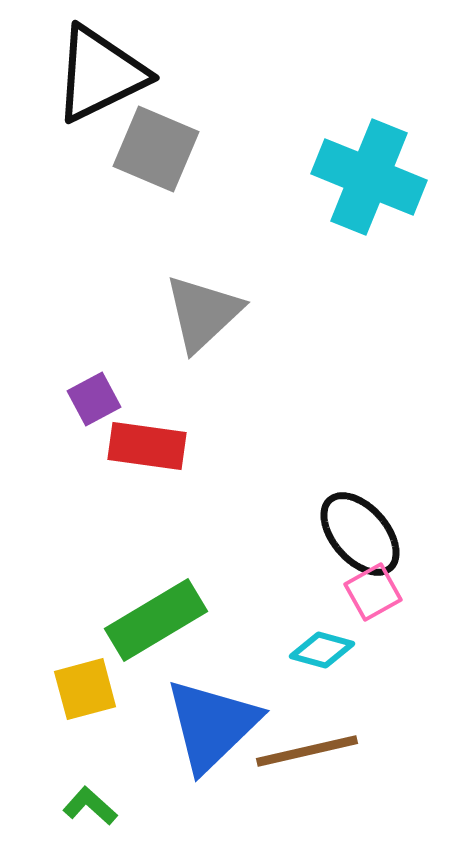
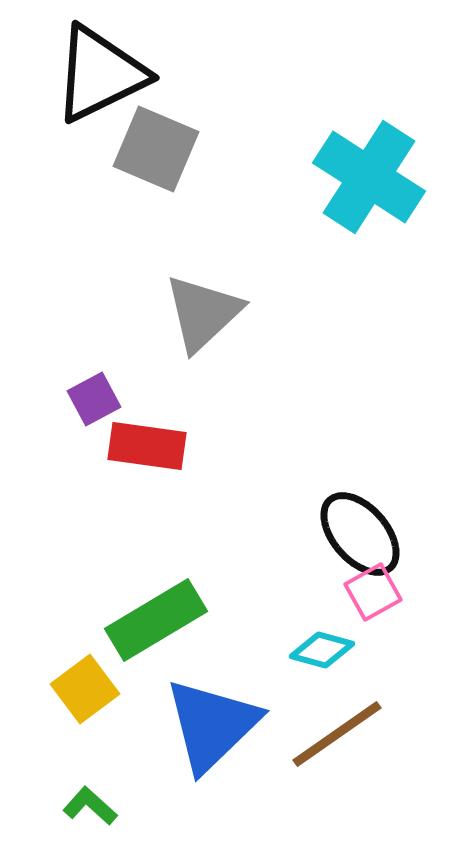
cyan cross: rotated 11 degrees clockwise
yellow square: rotated 22 degrees counterclockwise
brown line: moved 30 px right, 17 px up; rotated 22 degrees counterclockwise
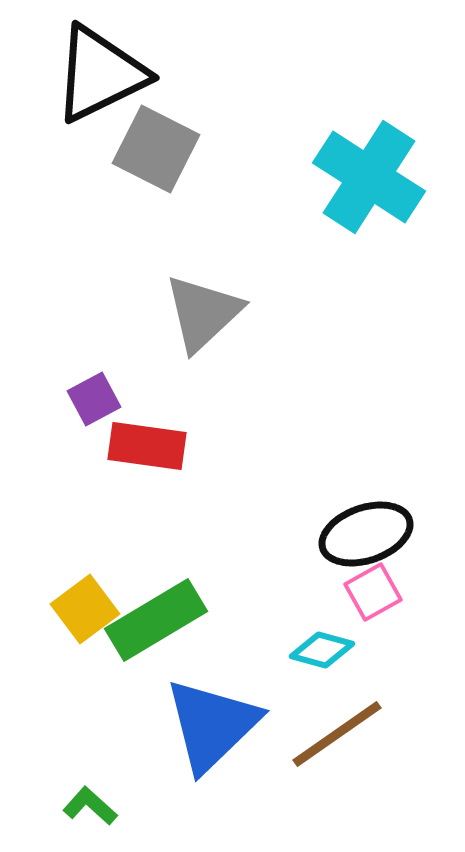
gray square: rotated 4 degrees clockwise
black ellipse: moved 6 px right; rotated 68 degrees counterclockwise
yellow square: moved 80 px up
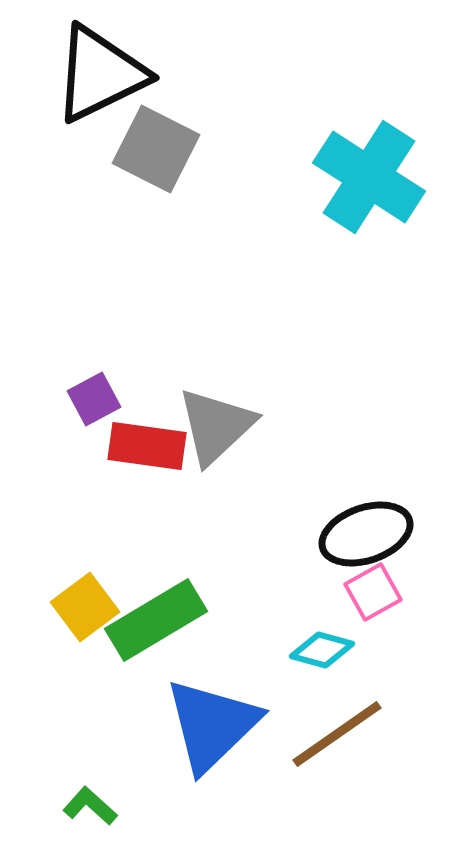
gray triangle: moved 13 px right, 113 px down
yellow square: moved 2 px up
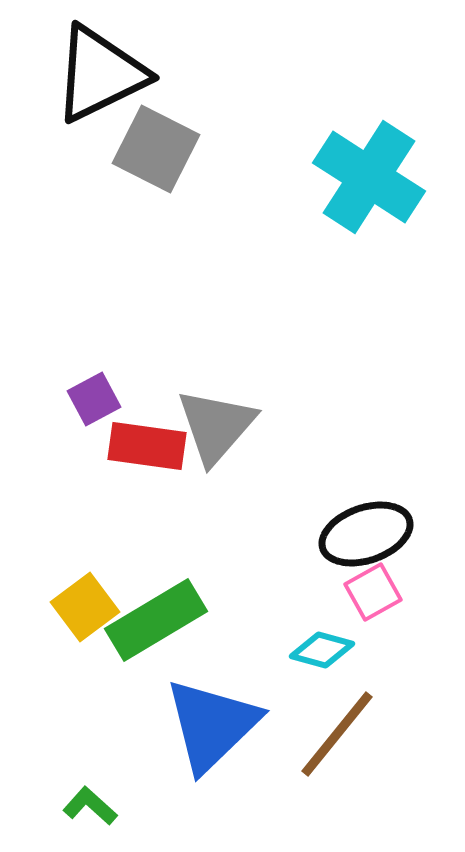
gray triangle: rotated 6 degrees counterclockwise
brown line: rotated 16 degrees counterclockwise
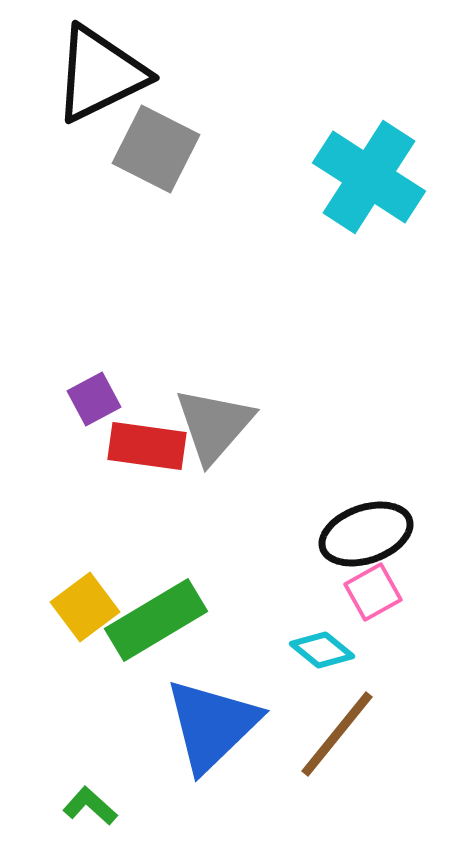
gray triangle: moved 2 px left, 1 px up
cyan diamond: rotated 24 degrees clockwise
